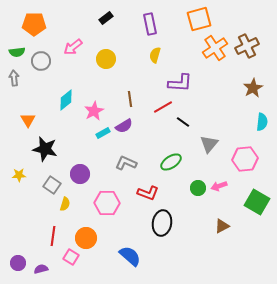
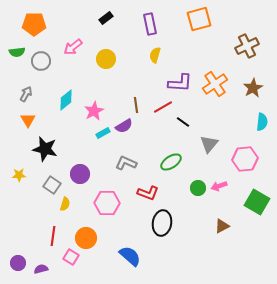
orange cross at (215, 48): moved 36 px down
gray arrow at (14, 78): moved 12 px right, 16 px down; rotated 35 degrees clockwise
brown line at (130, 99): moved 6 px right, 6 px down
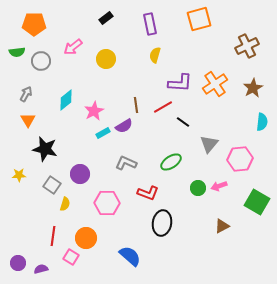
pink hexagon at (245, 159): moved 5 px left
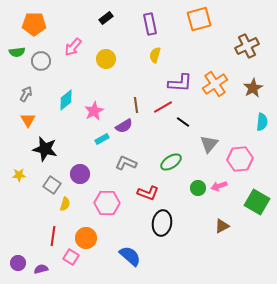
pink arrow at (73, 47): rotated 12 degrees counterclockwise
cyan rectangle at (103, 133): moved 1 px left, 6 px down
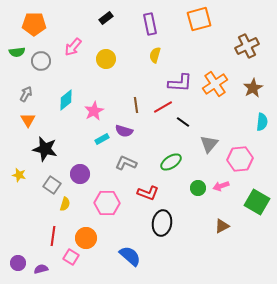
purple semicircle at (124, 126): moved 5 px down; rotated 48 degrees clockwise
yellow star at (19, 175): rotated 16 degrees clockwise
pink arrow at (219, 186): moved 2 px right
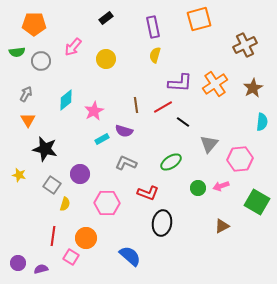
purple rectangle at (150, 24): moved 3 px right, 3 px down
brown cross at (247, 46): moved 2 px left, 1 px up
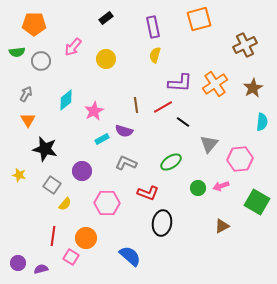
purple circle at (80, 174): moved 2 px right, 3 px up
yellow semicircle at (65, 204): rotated 24 degrees clockwise
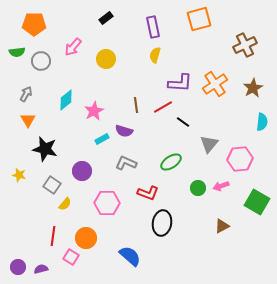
purple circle at (18, 263): moved 4 px down
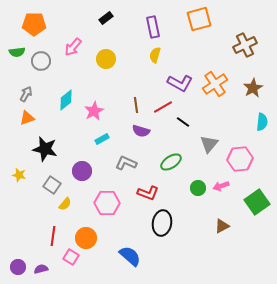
purple L-shape at (180, 83): rotated 25 degrees clockwise
orange triangle at (28, 120): moved 1 px left, 2 px up; rotated 42 degrees clockwise
purple semicircle at (124, 131): moved 17 px right
green square at (257, 202): rotated 25 degrees clockwise
